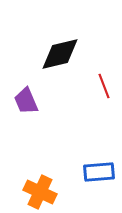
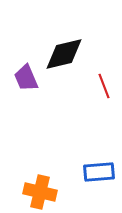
black diamond: moved 4 px right
purple trapezoid: moved 23 px up
orange cross: rotated 12 degrees counterclockwise
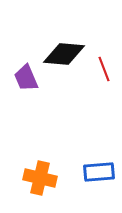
black diamond: rotated 18 degrees clockwise
red line: moved 17 px up
orange cross: moved 14 px up
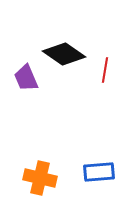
black diamond: rotated 30 degrees clockwise
red line: moved 1 px right, 1 px down; rotated 30 degrees clockwise
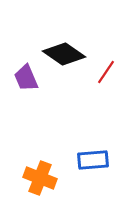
red line: moved 1 px right, 2 px down; rotated 25 degrees clockwise
blue rectangle: moved 6 px left, 12 px up
orange cross: rotated 8 degrees clockwise
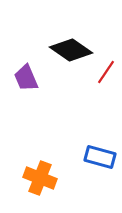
black diamond: moved 7 px right, 4 px up
blue rectangle: moved 7 px right, 3 px up; rotated 20 degrees clockwise
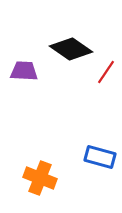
black diamond: moved 1 px up
purple trapezoid: moved 2 px left, 7 px up; rotated 116 degrees clockwise
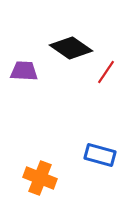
black diamond: moved 1 px up
blue rectangle: moved 2 px up
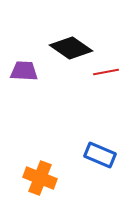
red line: rotated 45 degrees clockwise
blue rectangle: rotated 8 degrees clockwise
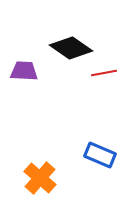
red line: moved 2 px left, 1 px down
orange cross: rotated 20 degrees clockwise
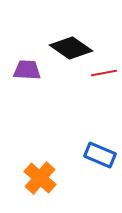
purple trapezoid: moved 3 px right, 1 px up
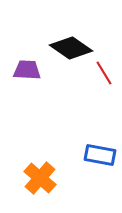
red line: rotated 70 degrees clockwise
blue rectangle: rotated 12 degrees counterclockwise
